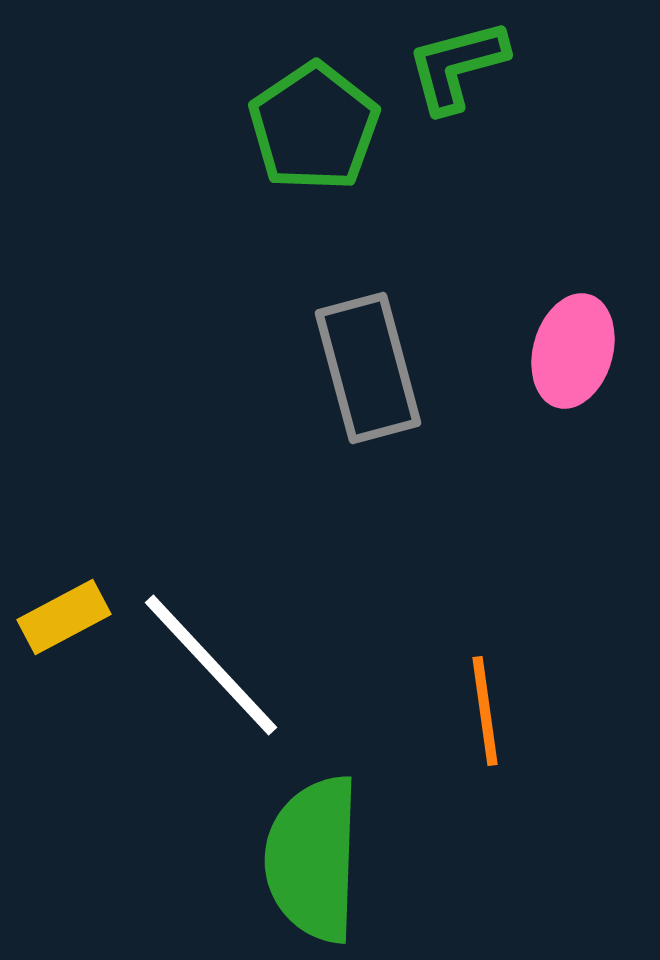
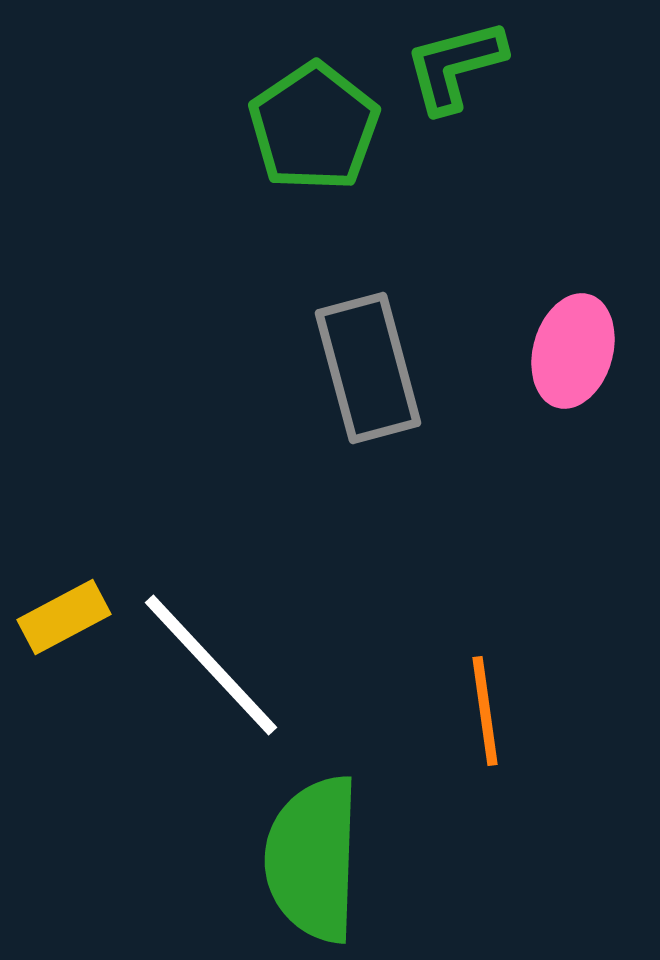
green L-shape: moved 2 px left
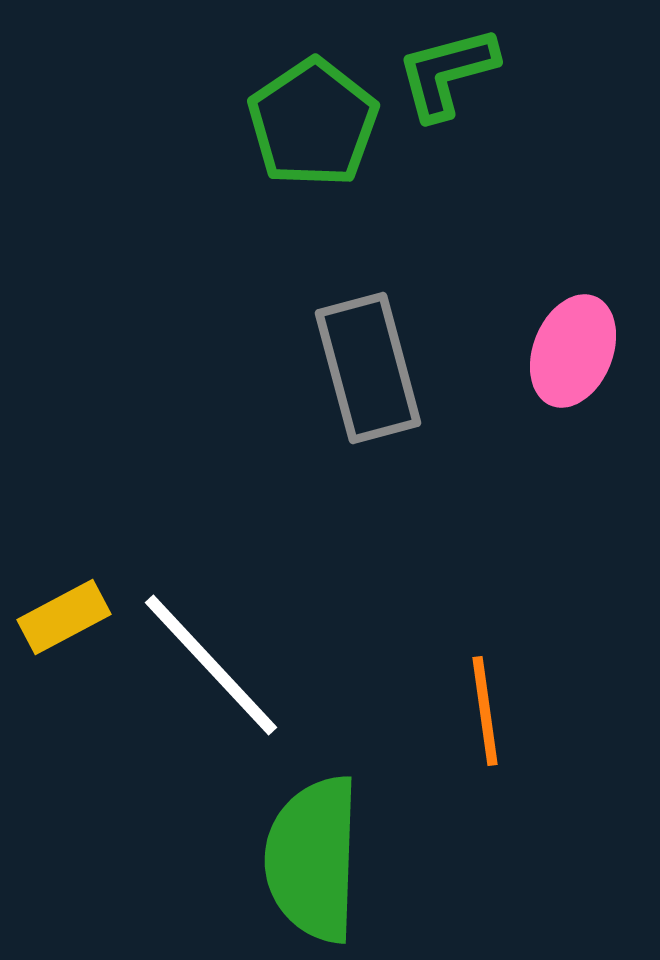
green L-shape: moved 8 px left, 7 px down
green pentagon: moved 1 px left, 4 px up
pink ellipse: rotated 6 degrees clockwise
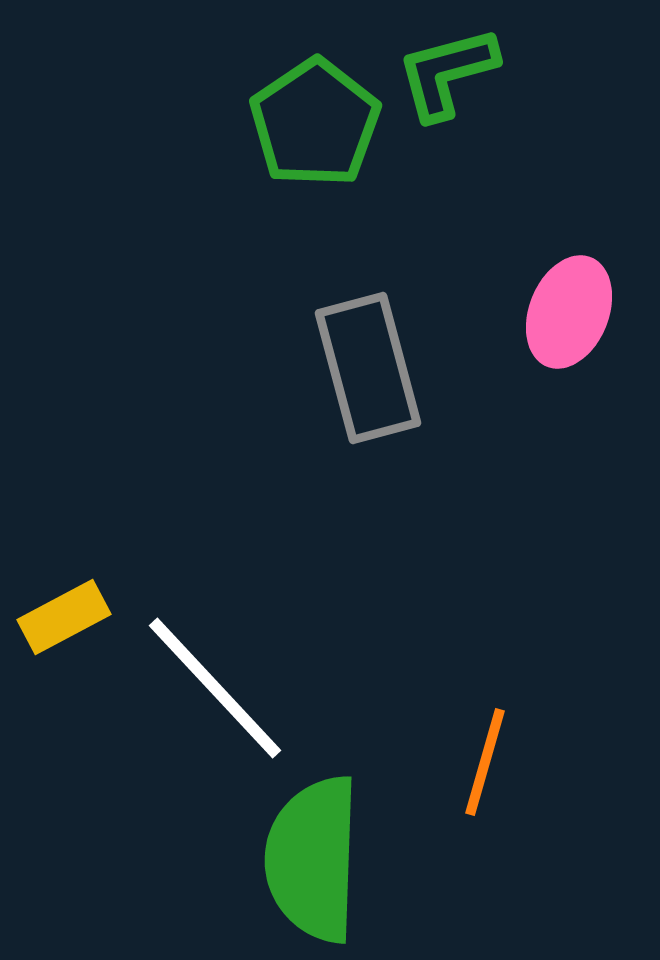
green pentagon: moved 2 px right
pink ellipse: moved 4 px left, 39 px up
white line: moved 4 px right, 23 px down
orange line: moved 51 px down; rotated 24 degrees clockwise
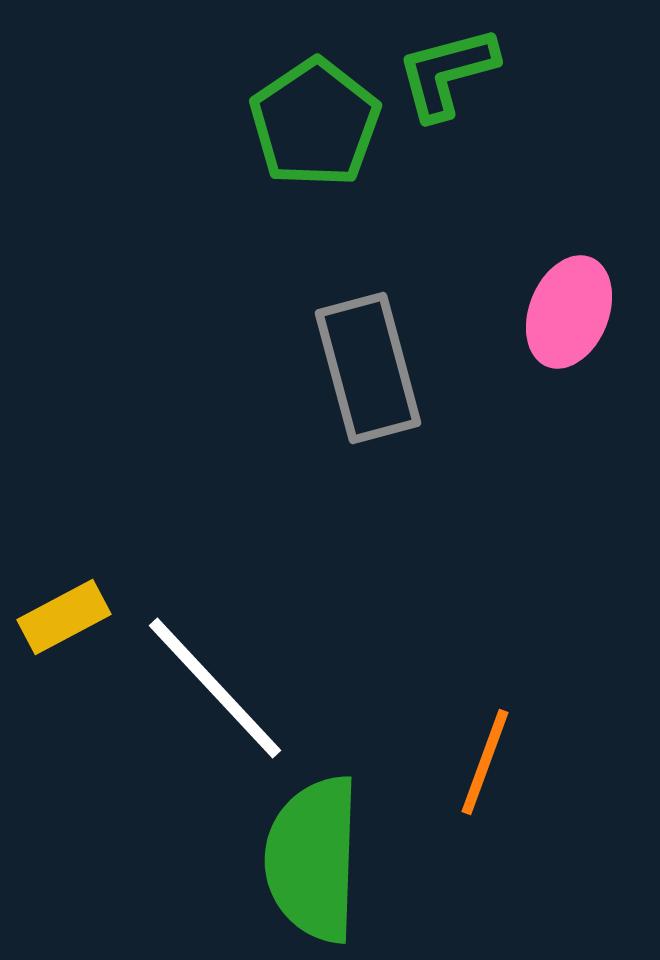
orange line: rotated 4 degrees clockwise
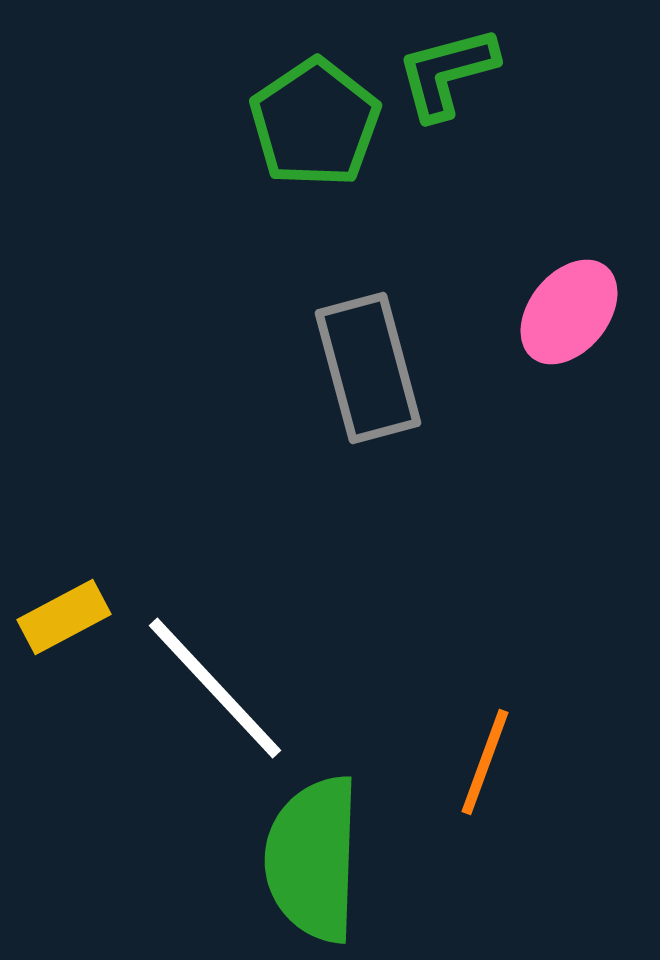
pink ellipse: rotated 17 degrees clockwise
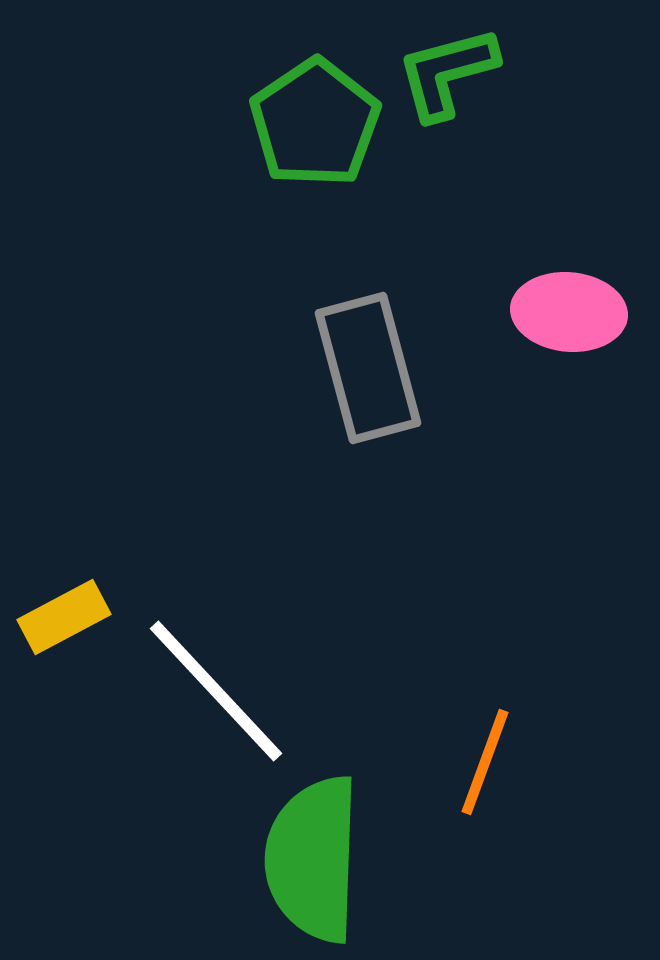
pink ellipse: rotated 56 degrees clockwise
white line: moved 1 px right, 3 px down
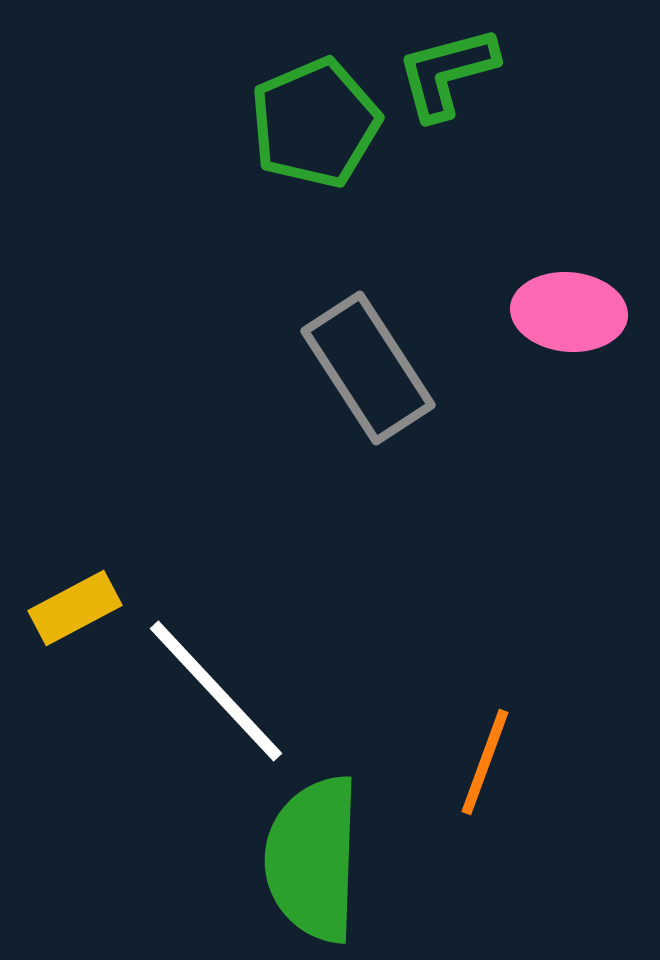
green pentagon: rotated 11 degrees clockwise
gray rectangle: rotated 18 degrees counterclockwise
yellow rectangle: moved 11 px right, 9 px up
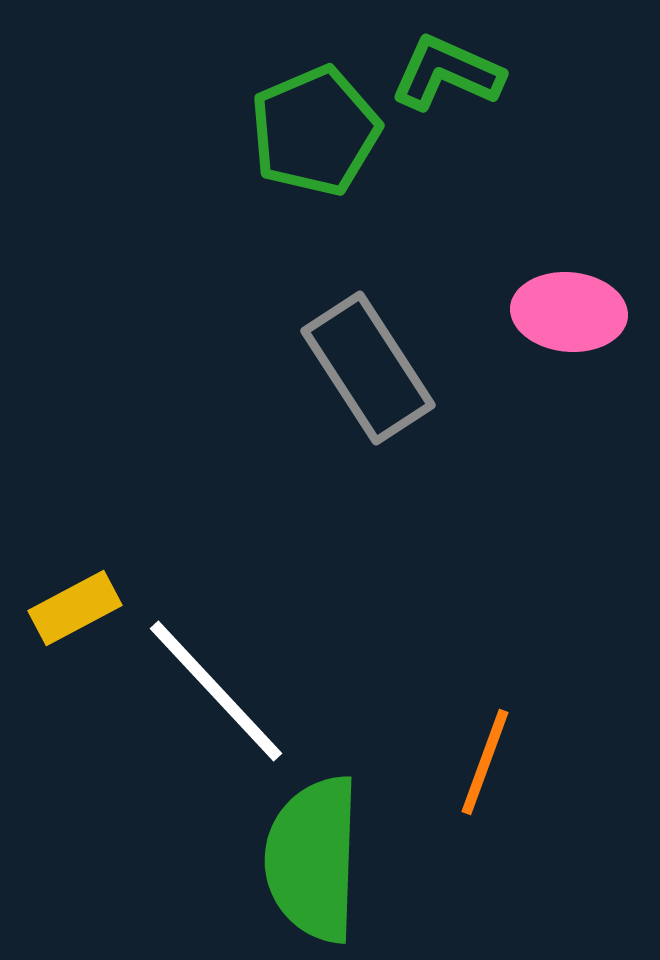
green L-shape: rotated 39 degrees clockwise
green pentagon: moved 8 px down
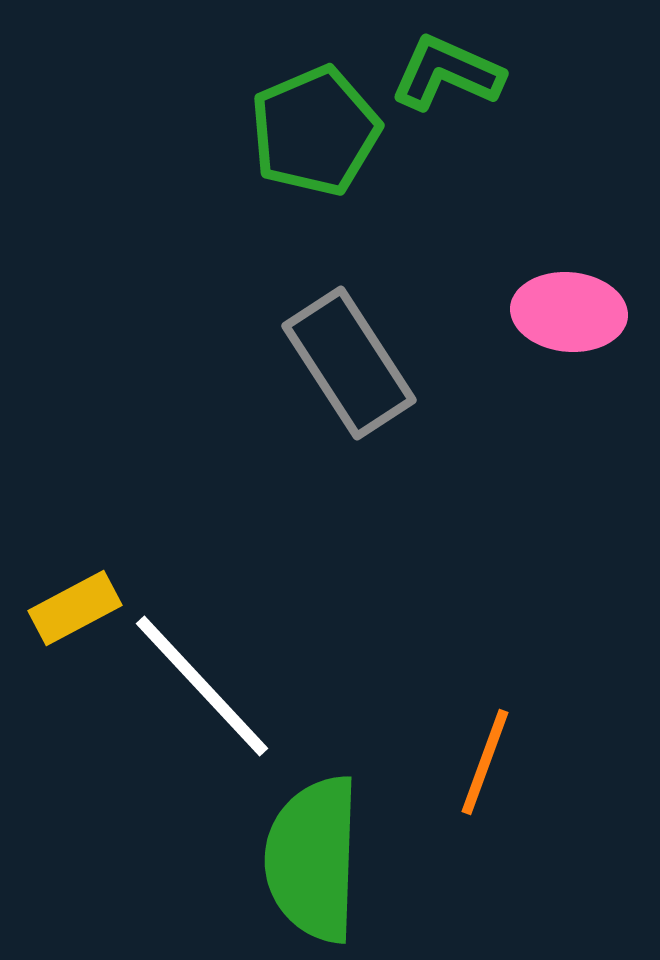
gray rectangle: moved 19 px left, 5 px up
white line: moved 14 px left, 5 px up
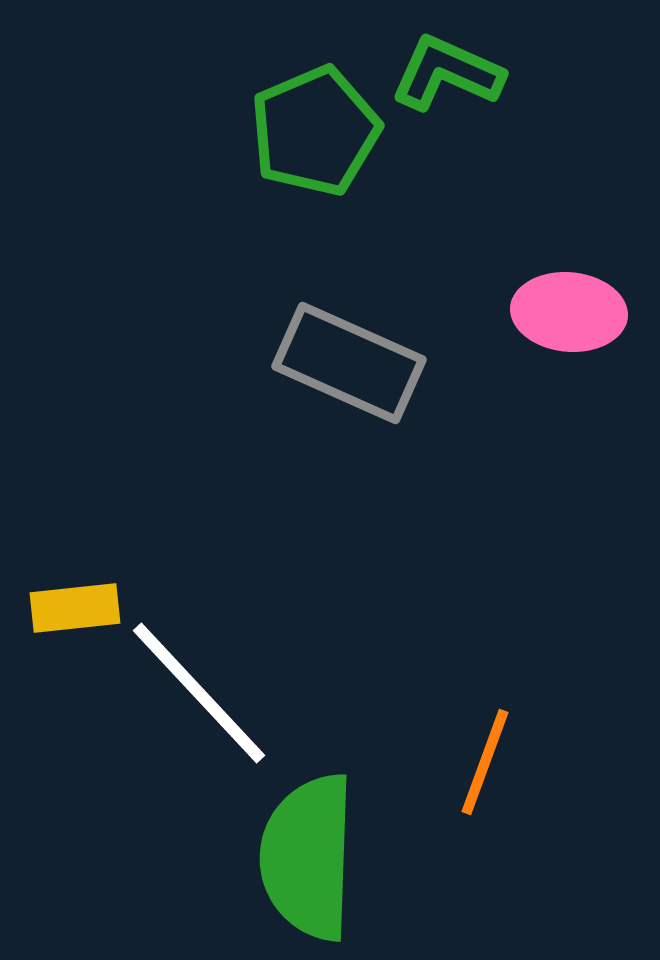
gray rectangle: rotated 33 degrees counterclockwise
yellow rectangle: rotated 22 degrees clockwise
white line: moved 3 px left, 7 px down
green semicircle: moved 5 px left, 2 px up
